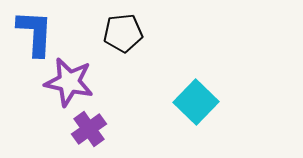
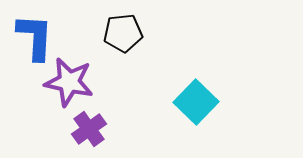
blue L-shape: moved 4 px down
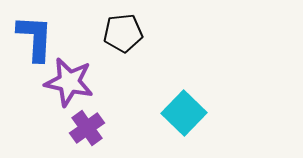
blue L-shape: moved 1 px down
cyan square: moved 12 px left, 11 px down
purple cross: moved 2 px left, 1 px up
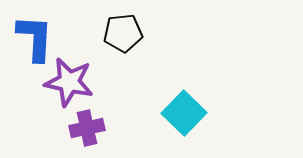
purple cross: rotated 24 degrees clockwise
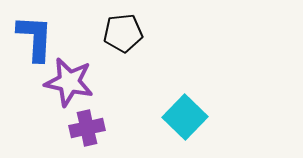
cyan square: moved 1 px right, 4 px down
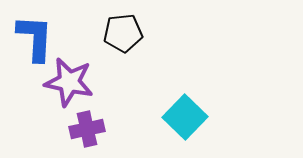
purple cross: moved 1 px down
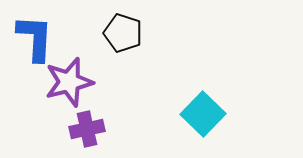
black pentagon: rotated 24 degrees clockwise
purple star: rotated 27 degrees counterclockwise
cyan square: moved 18 px right, 3 px up
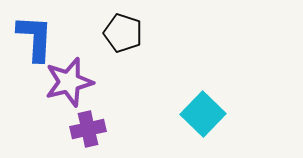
purple cross: moved 1 px right
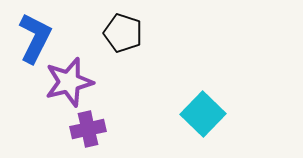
blue L-shape: rotated 24 degrees clockwise
